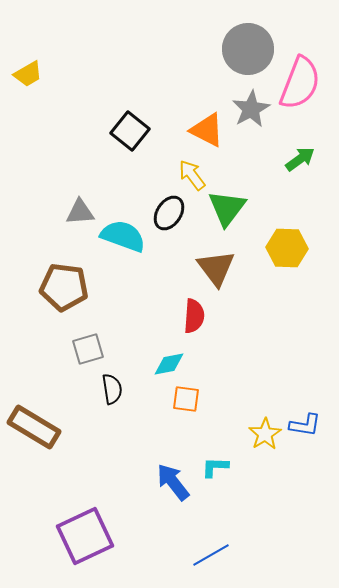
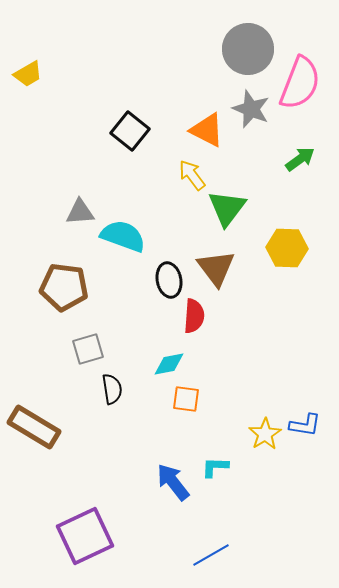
gray star: rotated 21 degrees counterclockwise
black ellipse: moved 67 px down; rotated 44 degrees counterclockwise
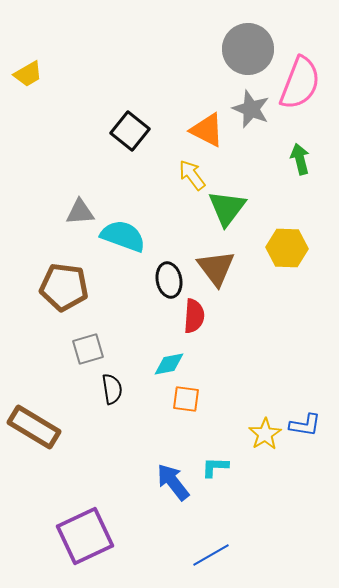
green arrow: rotated 68 degrees counterclockwise
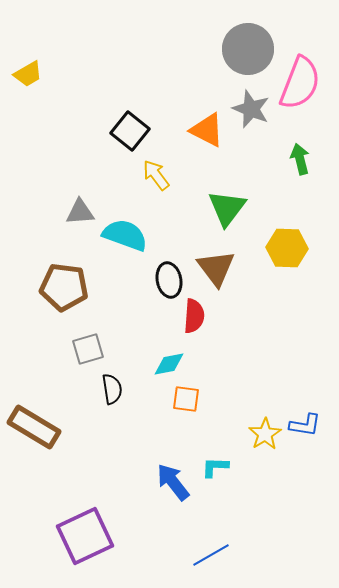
yellow arrow: moved 36 px left
cyan semicircle: moved 2 px right, 1 px up
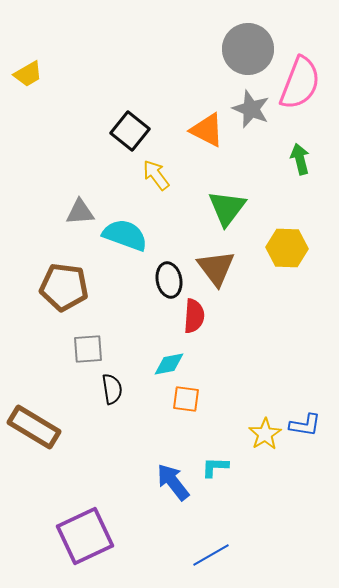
gray square: rotated 12 degrees clockwise
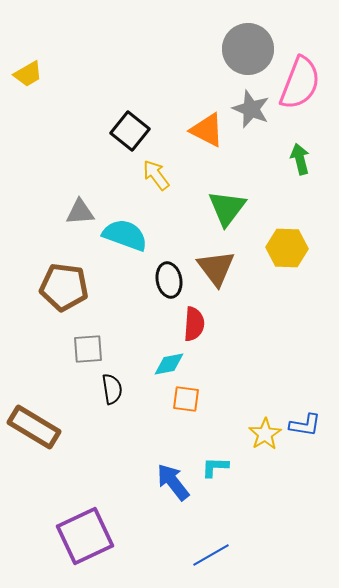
red semicircle: moved 8 px down
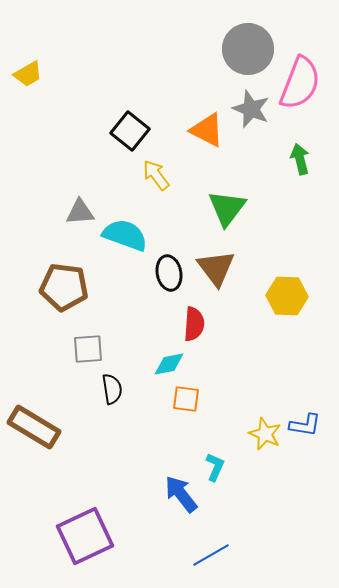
yellow hexagon: moved 48 px down
black ellipse: moved 7 px up
yellow star: rotated 16 degrees counterclockwise
cyan L-shape: rotated 112 degrees clockwise
blue arrow: moved 8 px right, 12 px down
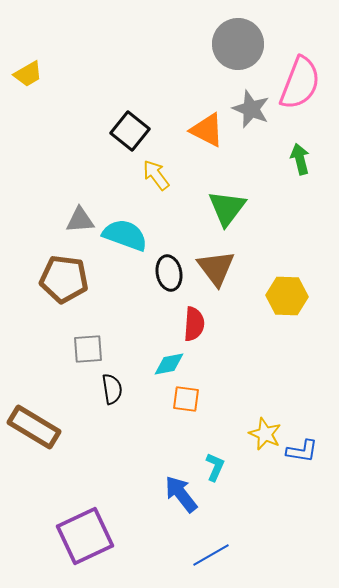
gray circle: moved 10 px left, 5 px up
gray triangle: moved 8 px down
brown pentagon: moved 8 px up
blue L-shape: moved 3 px left, 26 px down
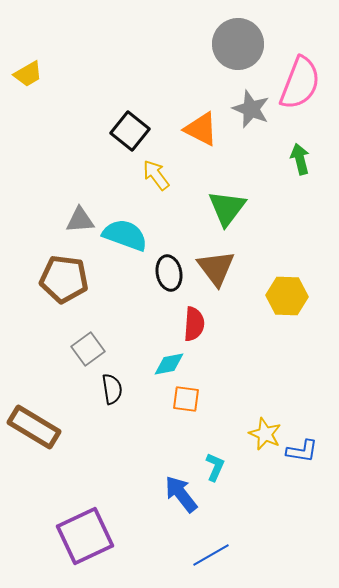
orange triangle: moved 6 px left, 1 px up
gray square: rotated 32 degrees counterclockwise
